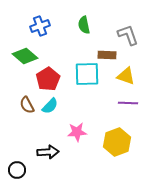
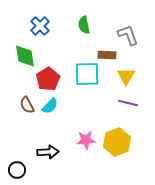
blue cross: rotated 24 degrees counterclockwise
green diamond: rotated 40 degrees clockwise
yellow triangle: rotated 42 degrees clockwise
purple line: rotated 12 degrees clockwise
pink star: moved 9 px right, 8 px down
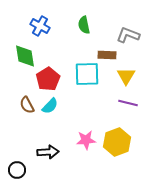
blue cross: rotated 18 degrees counterclockwise
gray L-shape: rotated 50 degrees counterclockwise
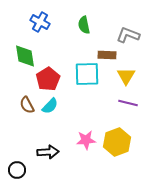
blue cross: moved 4 px up
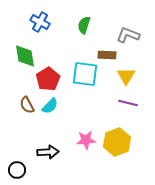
green semicircle: rotated 30 degrees clockwise
cyan square: moved 2 px left; rotated 8 degrees clockwise
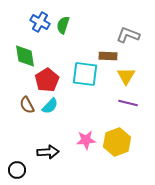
green semicircle: moved 21 px left
brown rectangle: moved 1 px right, 1 px down
red pentagon: moved 1 px left, 1 px down
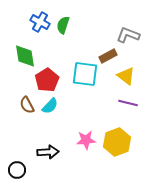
brown rectangle: rotated 30 degrees counterclockwise
yellow triangle: rotated 24 degrees counterclockwise
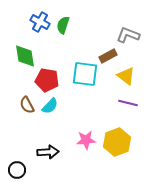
red pentagon: rotated 30 degrees counterclockwise
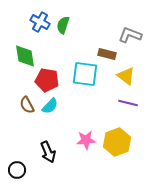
gray L-shape: moved 2 px right
brown rectangle: moved 1 px left, 2 px up; rotated 42 degrees clockwise
black arrow: rotated 70 degrees clockwise
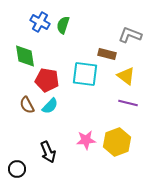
black circle: moved 1 px up
